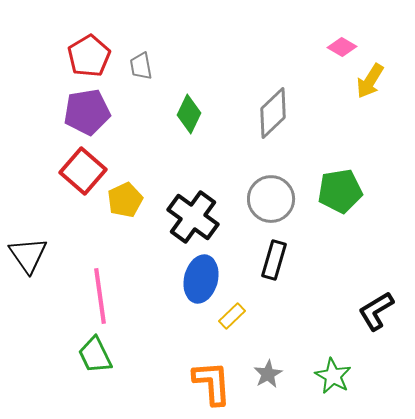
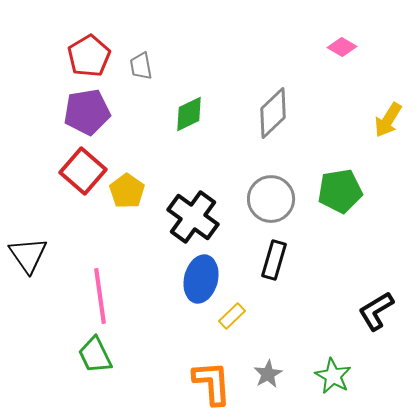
yellow arrow: moved 18 px right, 39 px down
green diamond: rotated 39 degrees clockwise
yellow pentagon: moved 2 px right, 9 px up; rotated 12 degrees counterclockwise
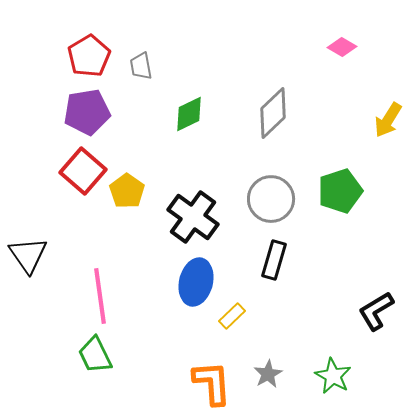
green pentagon: rotated 9 degrees counterclockwise
blue ellipse: moved 5 px left, 3 px down
